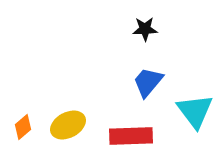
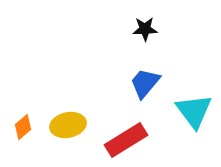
blue trapezoid: moved 3 px left, 1 px down
cyan triangle: moved 1 px left
yellow ellipse: rotated 16 degrees clockwise
red rectangle: moved 5 px left, 4 px down; rotated 30 degrees counterclockwise
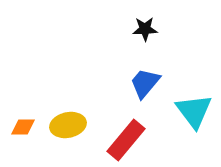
orange diamond: rotated 40 degrees clockwise
red rectangle: rotated 18 degrees counterclockwise
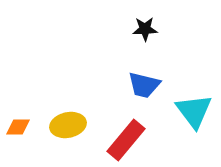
blue trapezoid: moved 1 px left, 2 px down; rotated 116 degrees counterclockwise
orange diamond: moved 5 px left
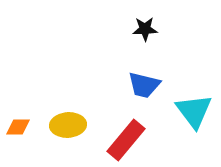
yellow ellipse: rotated 8 degrees clockwise
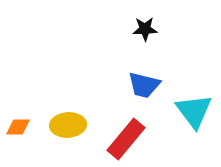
red rectangle: moved 1 px up
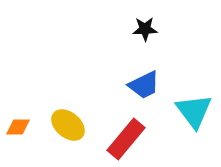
blue trapezoid: rotated 40 degrees counterclockwise
yellow ellipse: rotated 44 degrees clockwise
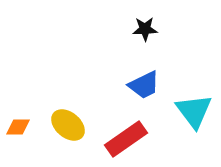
red rectangle: rotated 15 degrees clockwise
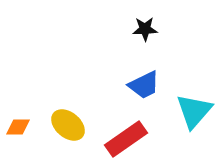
cyan triangle: rotated 18 degrees clockwise
